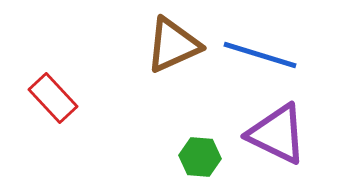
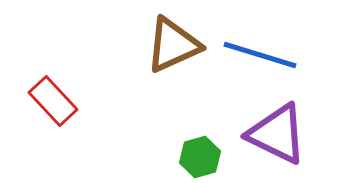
red rectangle: moved 3 px down
green hexagon: rotated 21 degrees counterclockwise
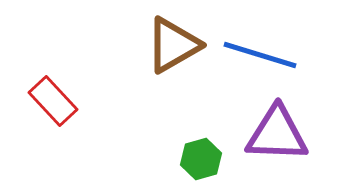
brown triangle: rotated 6 degrees counterclockwise
purple triangle: rotated 24 degrees counterclockwise
green hexagon: moved 1 px right, 2 px down
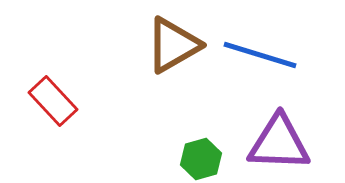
purple triangle: moved 2 px right, 9 px down
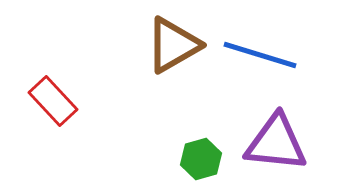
purple triangle: moved 3 px left; rotated 4 degrees clockwise
